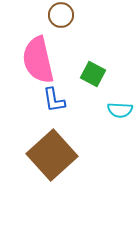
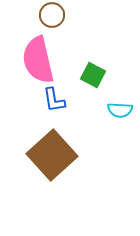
brown circle: moved 9 px left
green square: moved 1 px down
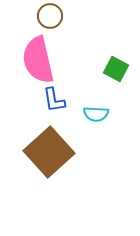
brown circle: moved 2 px left, 1 px down
green square: moved 23 px right, 6 px up
cyan semicircle: moved 24 px left, 4 px down
brown square: moved 3 px left, 3 px up
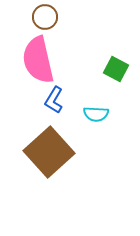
brown circle: moved 5 px left, 1 px down
blue L-shape: rotated 40 degrees clockwise
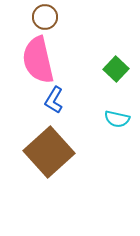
green square: rotated 15 degrees clockwise
cyan semicircle: moved 21 px right, 5 px down; rotated 10 degrees clockwise
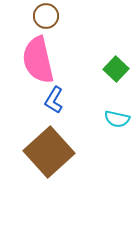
brown circle: moved 1 px right, 1 px up
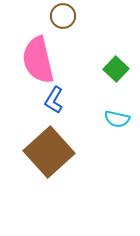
brown circle: moved 17 px right
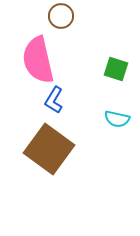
brown circle: moved 2 px left
green square: rotated 25 degrees counterclockwise
brown square: moved 3 px up; rotated 12 degrees counterclockwise
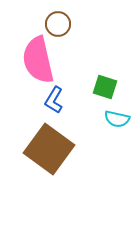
brown circle: moved 3 px left, 8 px down
green square: moved 11 px left, 18 px down
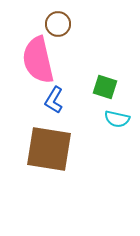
brown square: rotated 27 degrees counterclockwise
